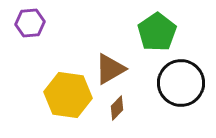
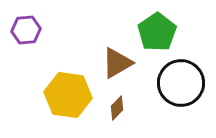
purple hexagon: moved 4 px left, 7 px down
brown triangle: moved 7 px right, 6 px up
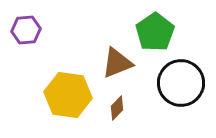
green pentagon: moved 2 px left
brown triangle: rotated 8 degrees clockwise
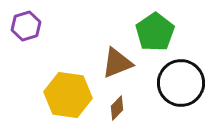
purple hexagon: moved 4 px up; rotated 12 degrees counterclockwise
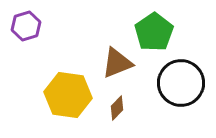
green pentagon: moved 1 px left
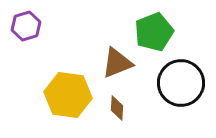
green pentagon: rotated 12 degrees clockwise
brown diamond: rotated 40 degrees counterclockwise
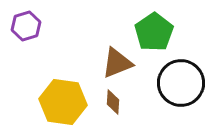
green pentagon: rotated 12 degrees counterclockwise
yellow hexagon: moved 5 px left, 7 px down
brown diamond: moved 4 px left, 6 px up
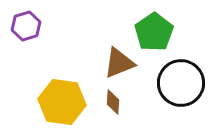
brown triangle: moved 2 px right
yellow hexagon: moved 1 px left
